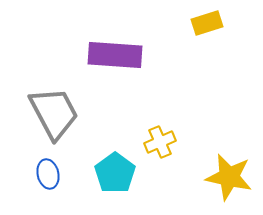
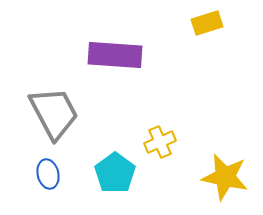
yellow star: moved 4 px left
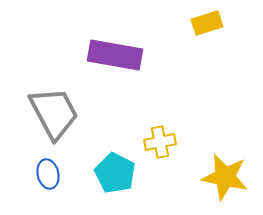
purple rectangle: rotated 6 degrees clockwise
yellow cross: rotated 12 degrees clockwise
cyan pentagon: rotated 9 degrees counterclockwise
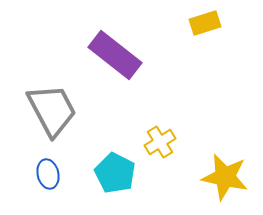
yellow rectangle: moved 2 px left
purple rectangle: rotated 28 degrees clockwise
gray trapezoid: moved 2 px left, 3 px up
yellow cross: rotated 20 degrees counterclockwise
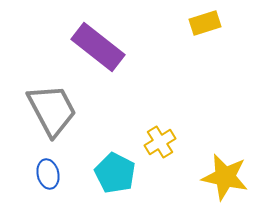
purple rectangle: moved 17 px left, 8 px up
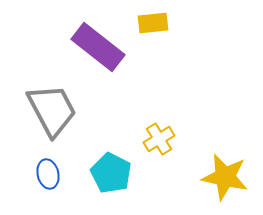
yellow rectangle: moved 52 px left; rotated 12 degrees clockwise
yellow cross: moved 1 px left, 3 px up
cyan pentagon: moved 4 px left
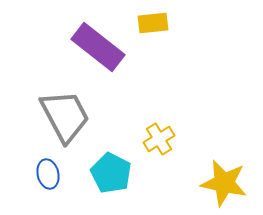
gray trapezoid: moved 13 px right, 6 px down
yellow star: moved 1 px left, 6 px down
